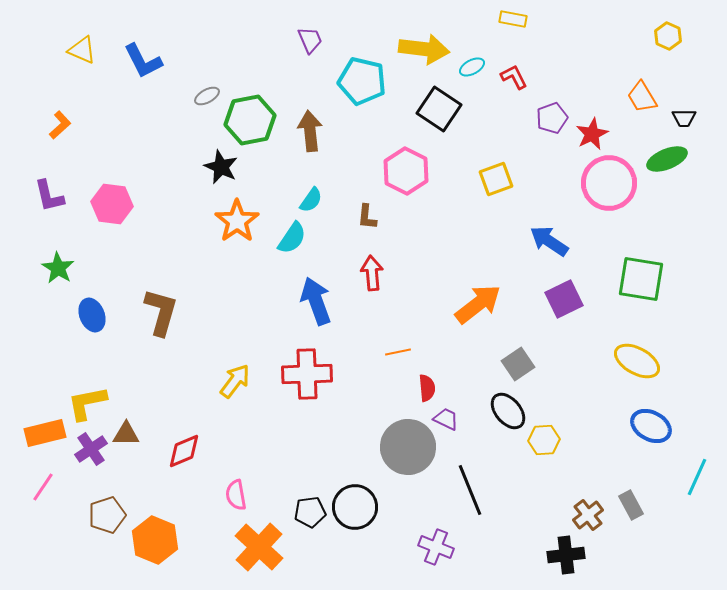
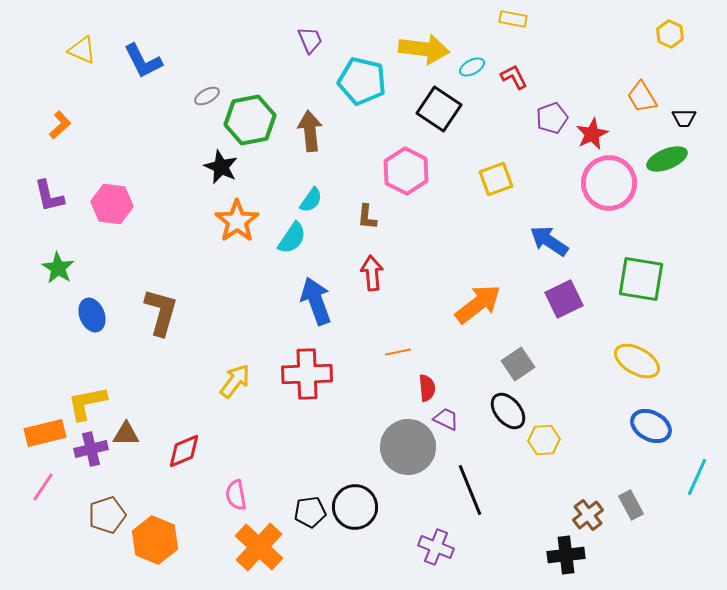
yellow hexagon at (668, 36): moved 2 px right, 2 px up
purple cross at (91, 449): rotated 20 degrees clockwise
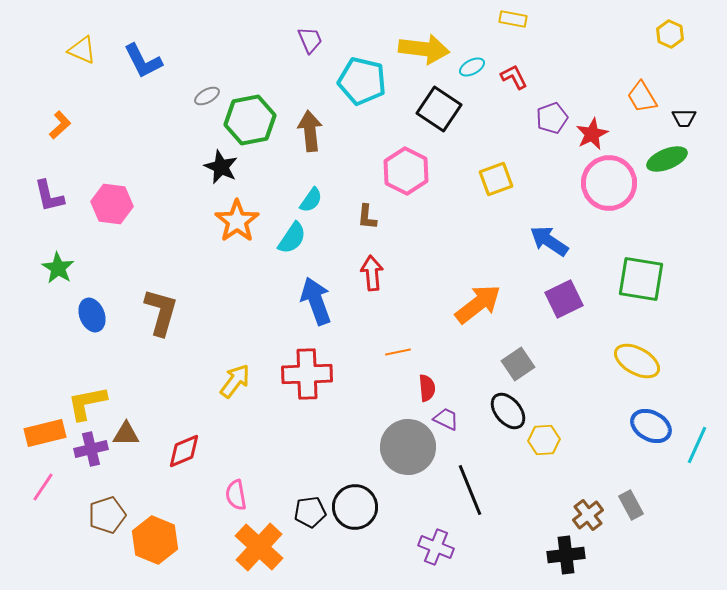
cyan line at (697, 477): moved 32 px up
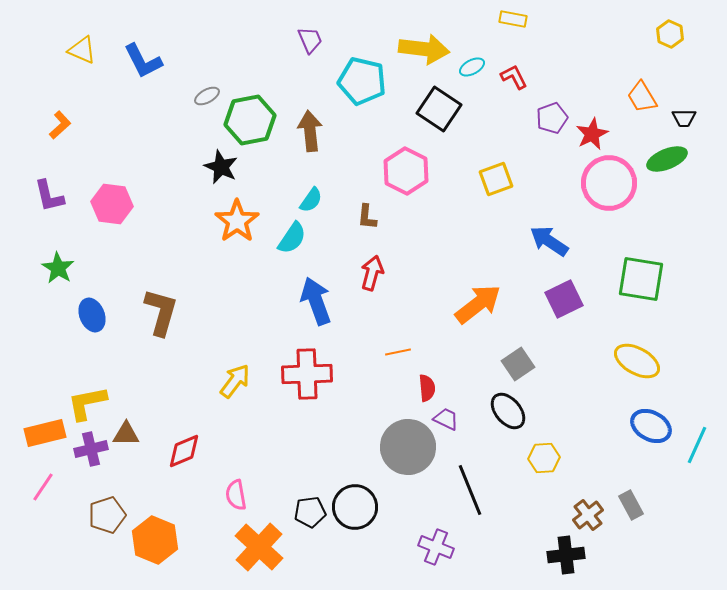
red arrow at (372, 273): rotated 20 degrees clockwise
yellow hexagon at (544, 440): moved 18 px down
